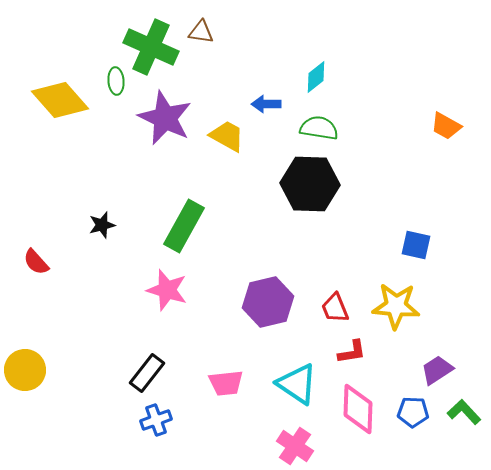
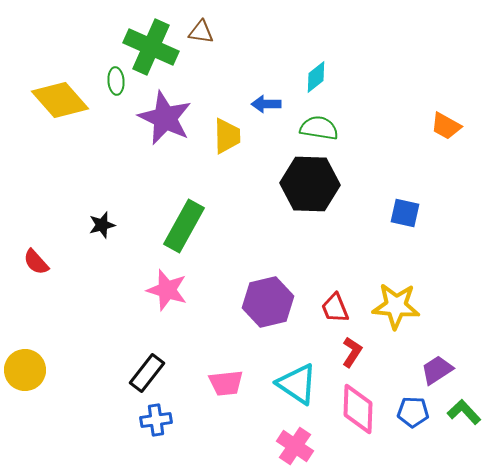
yellow trapezoid: rotated 60 degrees clockwise
blue square: moved 11 px left, 32 px up
red L-shape: rotated 48 degrees counterclockwise
blue cross: rotated 12 degrees clockwise
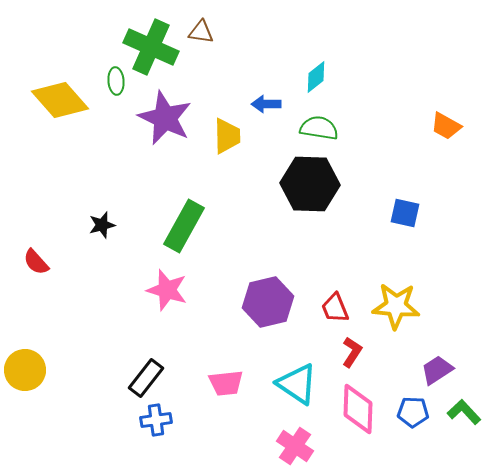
black rectangle: moved 1 px left, 5 px down
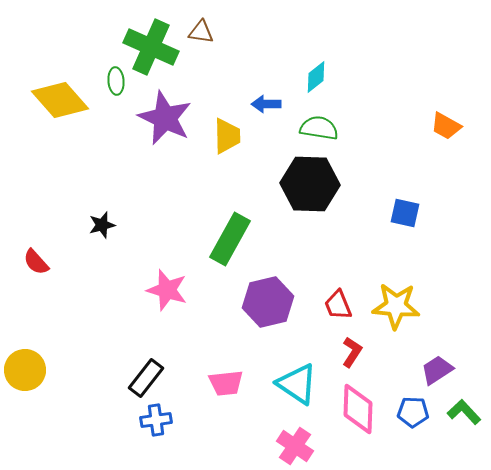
green rectangle: moved 46 px right, 13 px down
red trapezoid: moved 3 px right, 3 px up
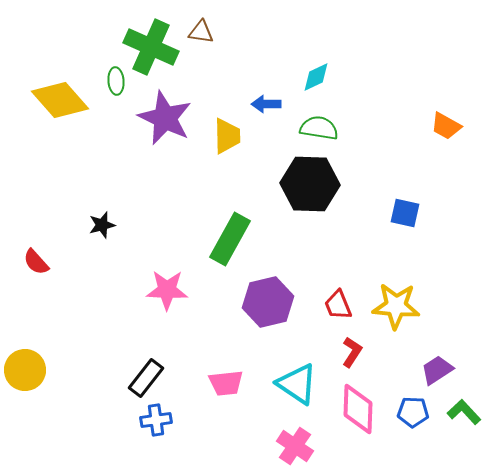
cyan diamond: rotated 12 degrees clockwise
pink star: rotated 15 degrees counterclockwise
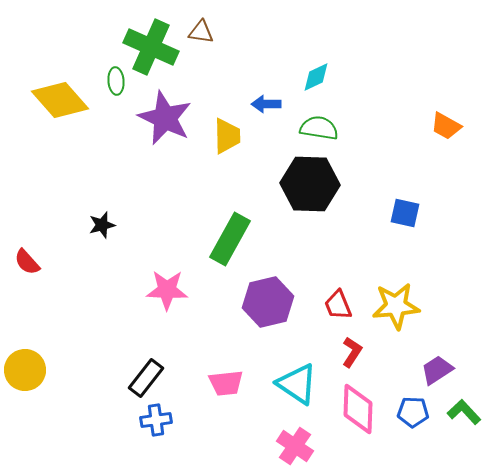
red semicircle: moved 9 px left
yellow star: rotated 9 degrees counterclockwise
